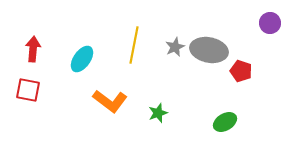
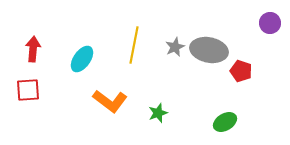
red square: rotated 15 degrees counterclockwise
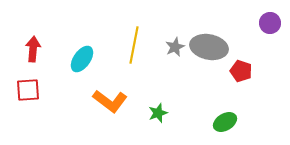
gray ellipse: moved 3 px up
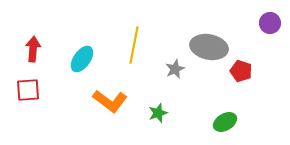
gray star: moved 22 px down
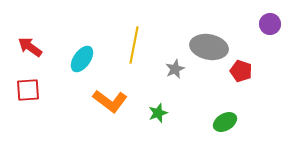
purple circle: moved 1 px down
red arrow: moved 3 px left, 2 px up; rotated 60 degrees counterclockwise
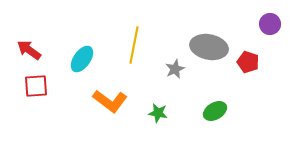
red arrow: moved 1 px left, 3 px down
red pentagon: moved 7 px right, 9 px up
red square: moved 8 px right, 4 px up
green star: rotated 30 degrees clockwise
green ellipse: moved 10 px left, 11 px up
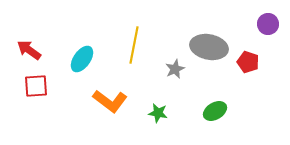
purple circle: moved 2 px left
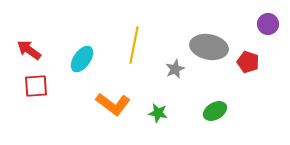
orange L-shape: moved 3 px right, 3 px down
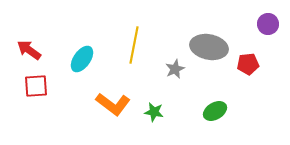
red pentagon: moved 2 px down; rotated 25 degrees counterclockwise
green star: moved 4 px left, 1 px up
